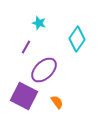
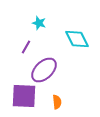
cyan diamond: rotated 60 degrees counterclockwise
purple square: rotated 24 degrees counterclockwise
orange semicircle: rotated 32 degrees clockwise
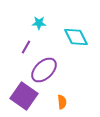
cyan star: rotated 16 degrees counterclockwise
cyan diamond: moved 1 px left, 2 px up
purple square: rotated 32 degrees clockwise
orange semicircle: moved 5 px right
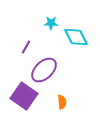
cyan star: moved 12 px right
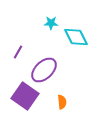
purple line: moved 8 px left, 5 px down
purple square: moved 1 px right
